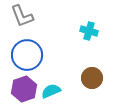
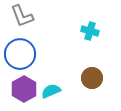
cyan cross: moved 1 px right
blue circle: moved 7 px left, 1 px up
purple hexagon: rotated 10 degrees counterclockwise
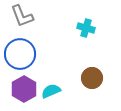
cyan cross: moved 4 px left, 3 px up
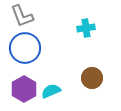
cyan cross: rotated 24 degrees counterclockwise
blue circle: moved 5 px right, 6 px up
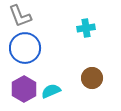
gray L-shape: moved 2 px left
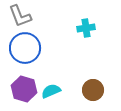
brown circle: moved 1 px right, 12 px down
purple hexagon: rotated 15 degrees counterclockwise
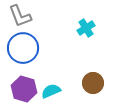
cyan cross: rotated 24 degrees counterclockwise
blue circle: moved 2 px left
brown circle: moved 7 px up
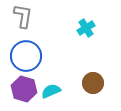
gray L-shape: moved 3 px right; rotated 150 degrees counterclockwise
blue circle: moved 3 px right, 8 px down
